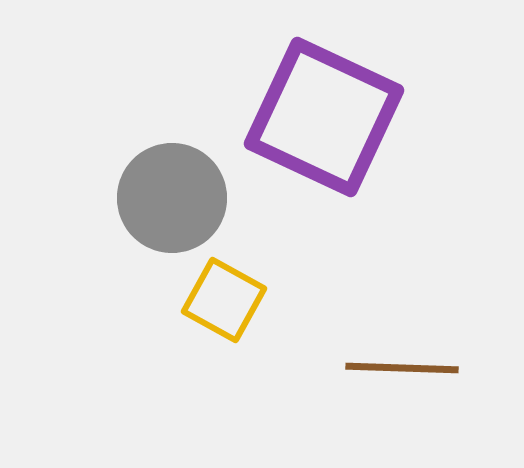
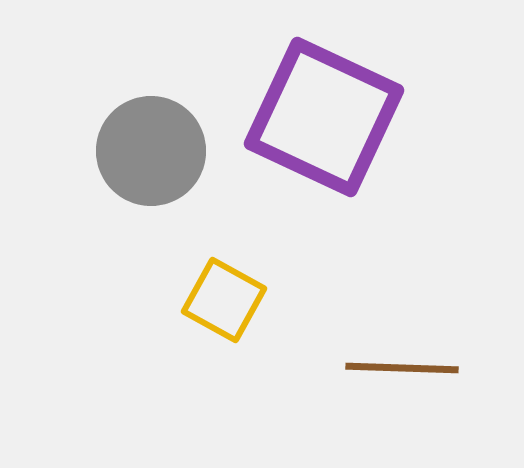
gray circle: moved 21 px left, 47 px up
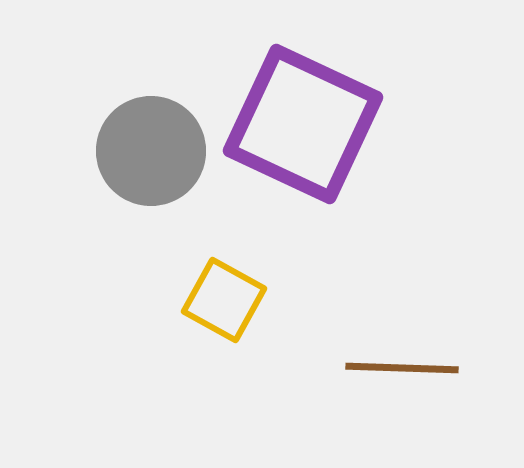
purple square: moved 21 px left, 7 px down
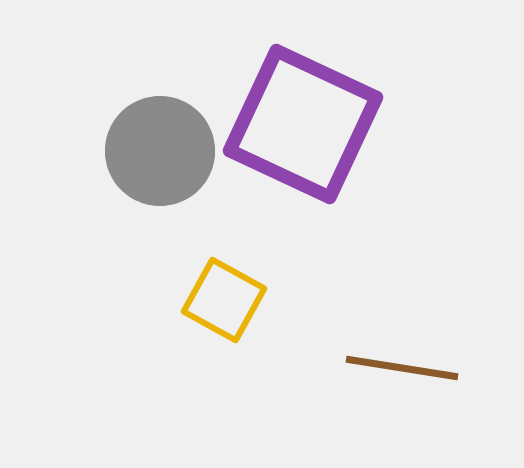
gray circle: moved 9 px right
brown line: rotated 7 degrees clockwise
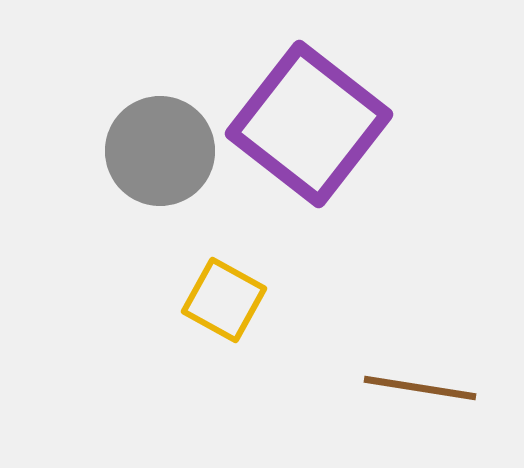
purple square: moved 6 px right; rotated 13 degrees clockwise
brown line: moved 18 px right, 20 px down
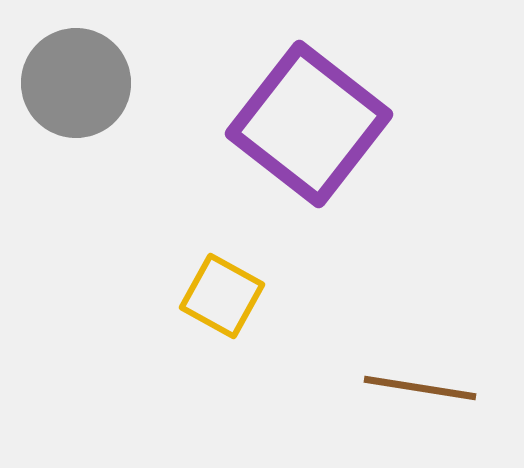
gray circle: moved 84 px left, 68 px up
yellow square: moved 2 px left, 4 px up
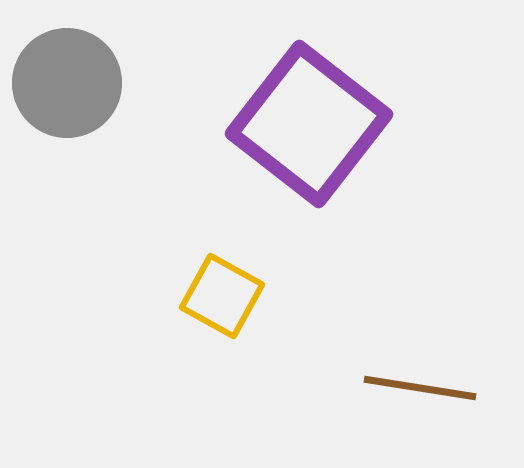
gray circle: moved 9 px left
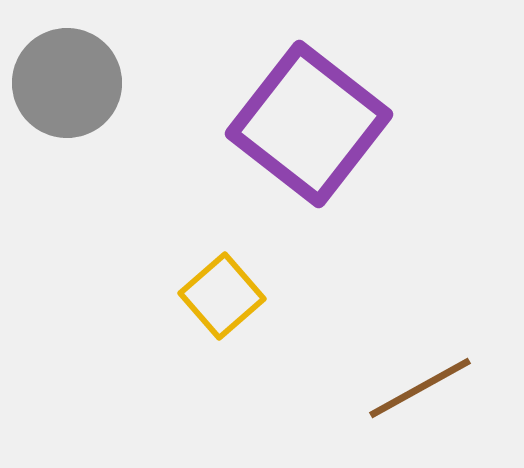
yellow square: rotated 20 degrees clockwise
brown line: rotated 38 degrees counterclockwise
